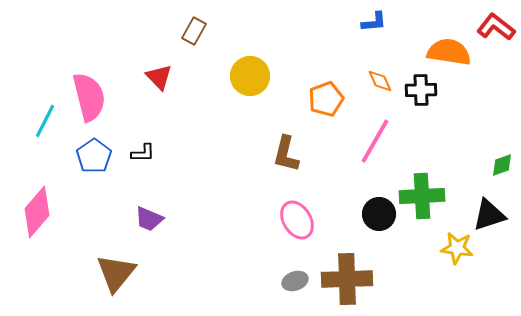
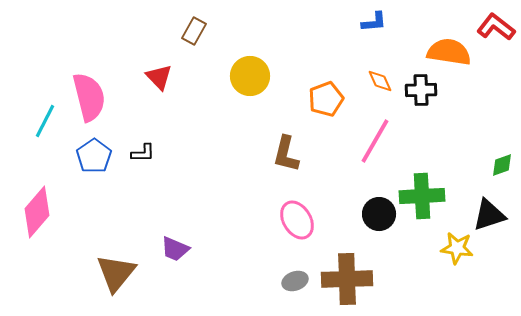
purple trapezoid: moved 26 px right, 30 px down
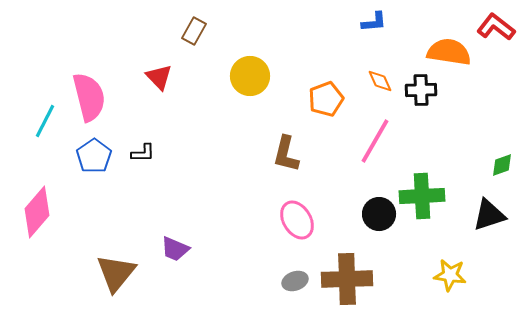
yellow star: moved 7 px left, 27 px down
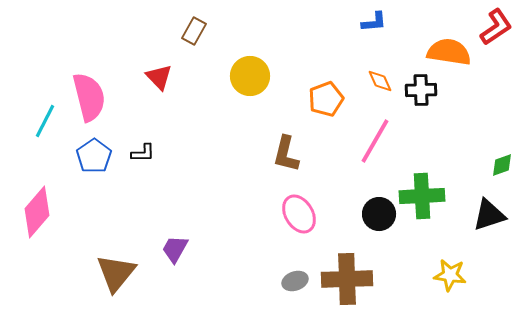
red L-shape: rotated 108 degrees clockwise
pink ellipse: moved 2 px right, 6 px up
purple trapezoid: rotated 96 degrees clockwise
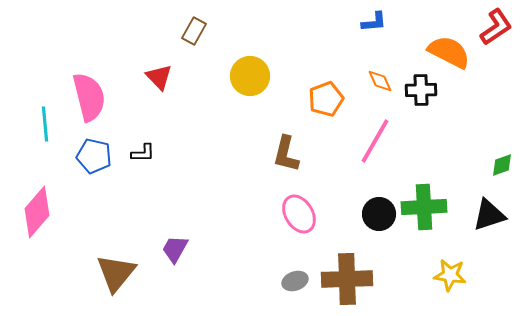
orange semicircle: rotated 18 degrees clockwise
cyan line: moved 3 px down; rotated 32 degrees counterclockwise
blue pentagon: rotated 24 degrees counterclockwise
green cross: moved 2 px right, 11 px down
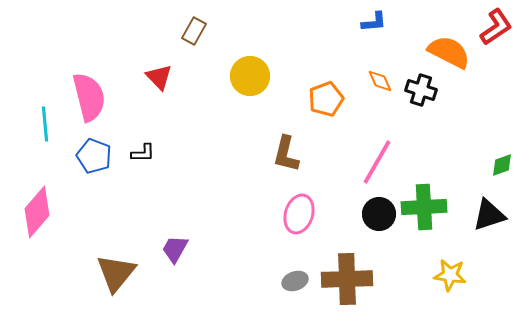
black cross: rotated 20 degrees clockwise
pink line: moved 2 px right, 21 px down
blue pentagon: rotated 8 degrees clockwise
pink ellipse: rotated 48 degrees clockwise
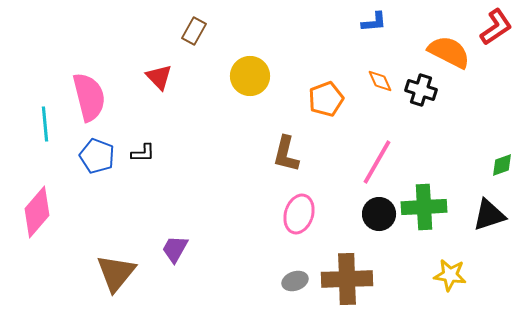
blue pentagon: moved 3 px right
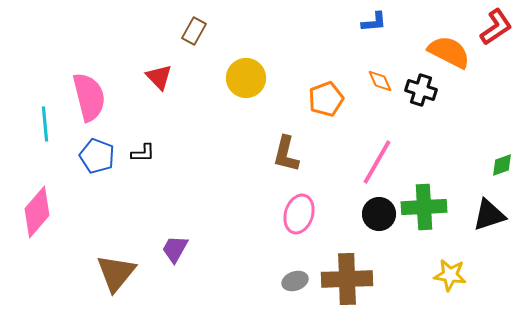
yellow circle: moved 4 px left, 2 px down
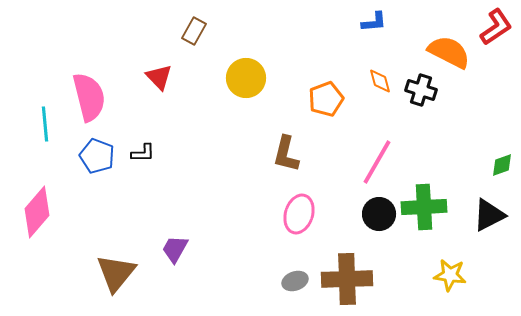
orange diamond: rotated 8 degrees clockwise
black triangle: rotated 9 degrees counterclockwise
